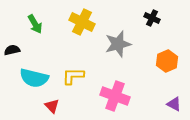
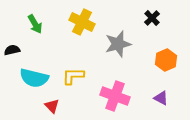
black cross: rotated 21 degrees clockwise
orange hexagon: moved 1 px left, 1 px up
purple triangle: moved 13 px left, 6 px up
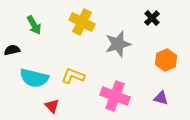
green arrow: moved 1 px left, 1 px down
yellow L-shape: rotated 20 degrees clockwise
purple triangle: rotated 14 degrees counterclockwise
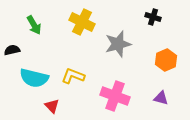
black cross: moved 1 px right, 1 px up; rotated 28 degrees counterclockwise
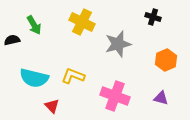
black semicircle: moved 10 px up
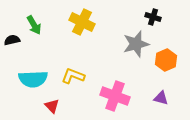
gray star: moved 18 px right
cyan semicircle: moved 1 px left, 1 px down; rotated 16 degrees counterclockwise
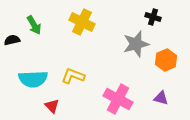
pink cross: moved 3 px right, 3 px down; rotated 8 degrees clockwise
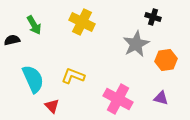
gray star: rotated 12 degrees counterclockwise
orange hexagon: rotated 15 degrees clockwise
cyan semicircle: rotated 112 degrees counterclockwise
